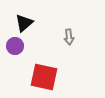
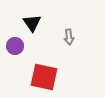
black triangle: moved 8 px right; rotated 24 degrees counterclockwise
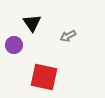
gray arrow: moved 1 px left, 1 px up; rotated 70 degrees clockwise
purple circle: moved 1 px left, 1 px up
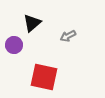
black triangle: rotated 24 degrees clockwise
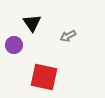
black triangle: rotated 24 degrees counterclockwise
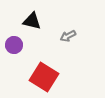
black triangle: moved 2 px up; rotated 42 degrees counterclockwise
red square: rotated 20 degrees clockwise
